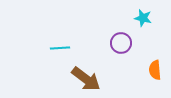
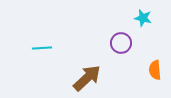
cyan line: moved 18 px left
brown arrow: moved 1 px right, 1 px up; rotated 80 degrees counterclockwise
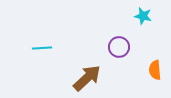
cyan star: moved 2 px up
purple circle: moved 2 px left, 4 px down
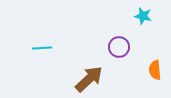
brown arrow: moved 2 px right, 1 px down
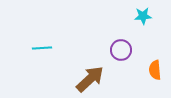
cyan star: rotated 18 degrees counterclockwise
purple circle: moved 2 px right, 3 px down
brown arrow: moved 1 px right
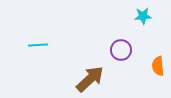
cyan line: moved 4 px left, 3 px up
orange semicircle: moved 3 px right, 4 px up
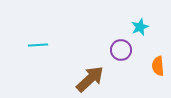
cyan star: moved 3 px left, 11 px down; rotated 18 degrees counterclockwise
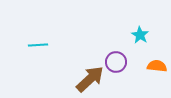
cyan star: moved 8 px down; rotated 18 degrees counterclockwise
purple circle: moved 5 px left, 12 px down
orange semicircle: moved 1 px left; rotated 102 degrees clockwise
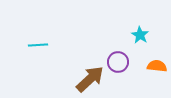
purple circle: moved 2 px right
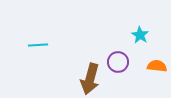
brown arrow: rotated 148 degrees clockwise
